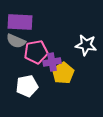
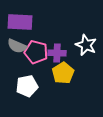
gray semicircle: moved 1 px right, 5 px down
white star: rotated 15 degrees clockwise
pink pentagon: rotated 25 degrees clockwise
purple cross: moved 5 px right, 9 px up; rotated 12 degrees clockwise
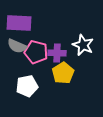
purple rectangle: moved 1 px left, 1 px down
white star: moved 3 px left
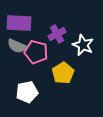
purple cross: moved 19 px up; rotated 30 degrees counterclockwise
white pentagon: moved 6 px down
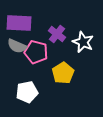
purple cross: rotated 24 degrees counterclockwise
white star: moved 3 px up
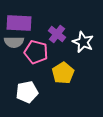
gray semicircle: moved 3 px left, 4 px up; rotated 24 degrees counterclockwise
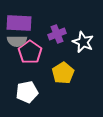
purple cross: rotated 30 degrees clockwise
gray semicircle: moved 3 px right, 1 px up
pink pentagon: moved 6 px left; rotated 20 degrees clockwise
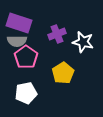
purple rectangle: rotated 15 degrees clockwise
white star: rotated 10 degrees counterclockwise
pink pentagon: moved 4 px left, 5 px down
white pentagon: moved 1 px left, 1 px down
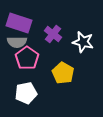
purple cross: moved 4 px left; rotated 30 degrees counterclockwise
gray semicircle: moved 1 px down
pink pentagon: moved 1 px right, 1 px down
yellow pentagon: rotated 10 degrees counterclockwise
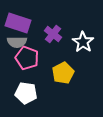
purple rectangle: moved 1 px left
white star: rotated 20 degrees clockwise
pink pentagon: rotated 15 degrees counterclockwise
yellow pentagon: rotated 15 degrees clockwise
white pentagon: rotated 20 degrees clockwise
